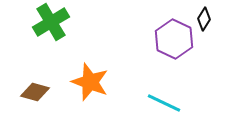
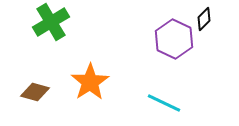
black diamond: rotated 15 degrees clockwise
orange star: rotated 18 degrees clockwise
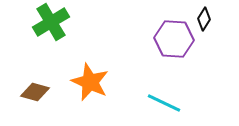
black diamond: rotated 15 degrees counterclockwise
purple hexagon: rotated 21 degrees counterclockwise
orange star: rotated 15 degrees counterclockwise
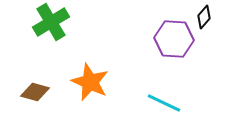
black diamond: moved 2 px up; rotated 10 degrees clockwise
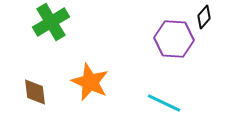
brown diamond: rotated 68 degrees clockwise
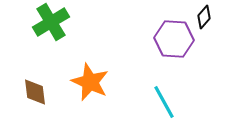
cyan line: moved 1 px up; rotated 36 degrees clockwise
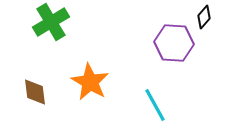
purple hexagon: moved 4 px down
orange star: rotated 6 degrees clockwise
cyan line: moved 9 px left, 3 px down
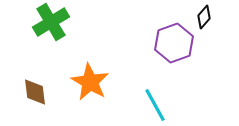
purple hexagon: rotated 24 degrees counterclockwise
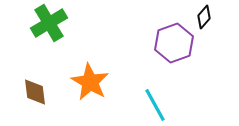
green cross: moved 2 px left, 1 px down
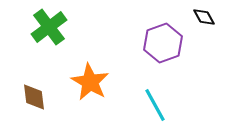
black diamond: rotated 70 degrees counterclockwise
green cross: moved 4 px down; rotated 6 degrees counterclockwise
purple hexagon: moved 11 px left
brown diamond: moved 1 px left, 5 px down
